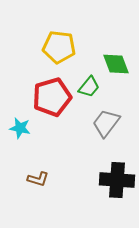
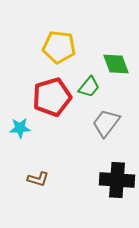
cyan star: rotated 15 degrees counterclockwise
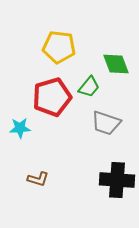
gray trapezoid: rotated 108 degrees counterclockwise
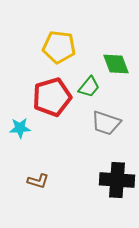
brown L-shape: moved 2 px down
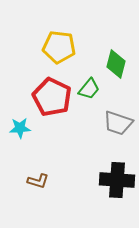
green diamond: rotated 36 degrees clockwise
green trapezoid: moved 2 px down
red pentagon: rotated 30 degrees counterclockwise
gray trapezoid: moved 12 px right
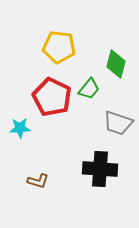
black cross: moved 17 px left, 11 px up
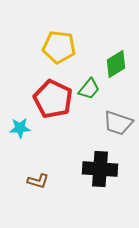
green diamond: rotated 44 degrees clockwise
red pentagon: moved 1 px right, 2 px down
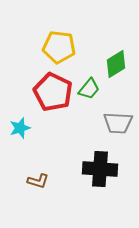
red pentagon: moved 7 px up
gray trapezoid: rotated 16 degrees counterclockwise
cyan star: rotated 15 degrees counterclockwise
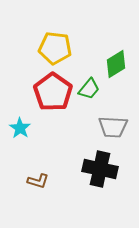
yellow pentagon: moved 4 px left, 1 px down
red pentagon: rotated 9 degrees clockwise
gray trapezoid: moved 5 px left, 4 px down
cyan star: rotated 20 degrees counterclockwise
black cross: rotated 8 degrees clockwise
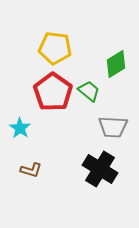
green trapezoid: moved 2 px down; rotated 90 degrees counterclockwise
black cross: rotated 20 degrees clockwise
brown L-shape: moved 7 px left, 11 px up
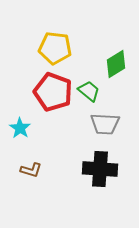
red pentagon: rotated 15 degrees counterclockwise
gray trapezoid: moved 8 px left, 3 px up
black cross: rotated 28 degrees counterclockwise
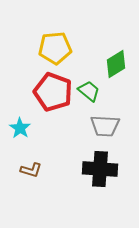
yellow pentagon: rotated 12 degrees counterclockwise
gray trapezoid: moved 2 px down
